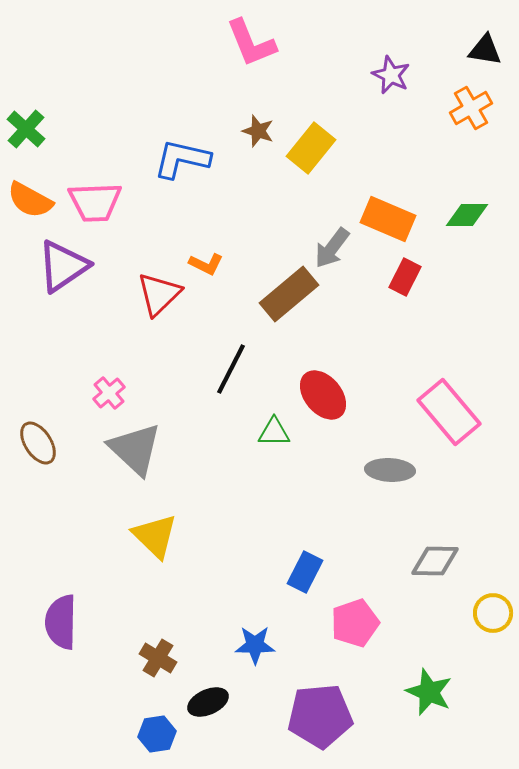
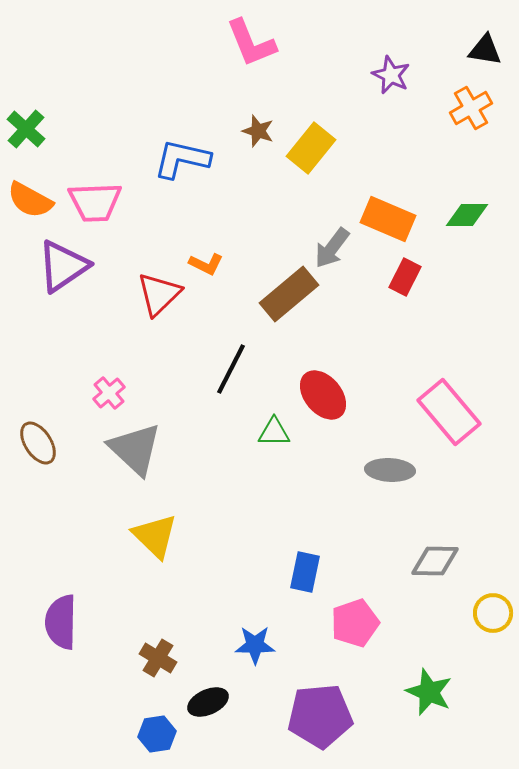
blue rectangle: rotated 15 degrees counterclockwise
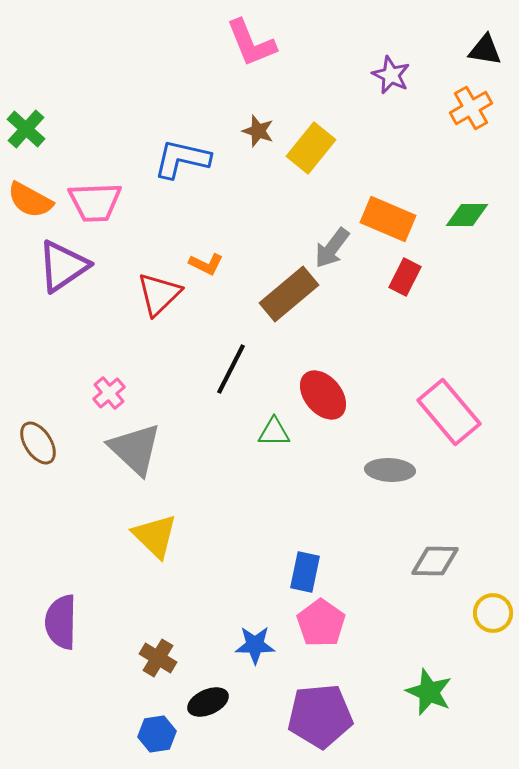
pink pentagon: moved 34 px left; rotated 18 degrees counterclockwise
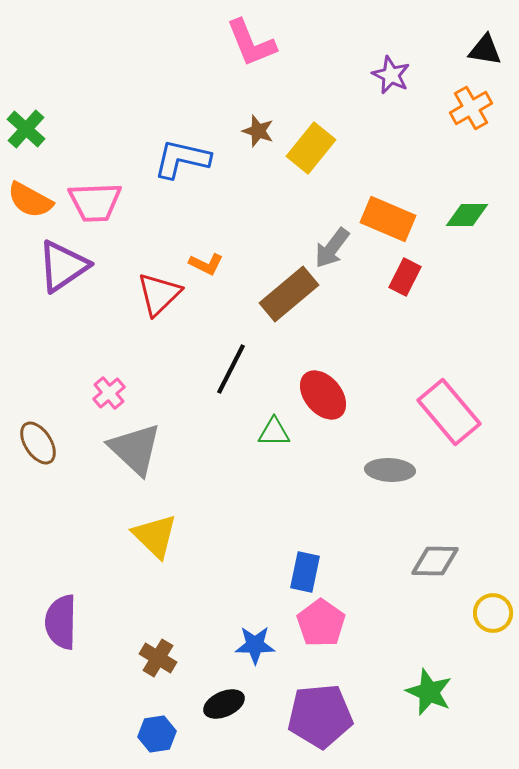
black ellipse: moved 16 px right, 2 px down
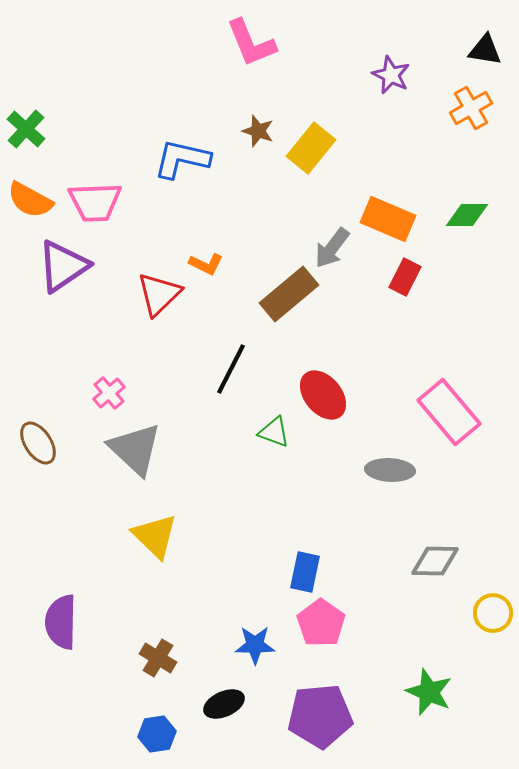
green triangle: rotated 20 degrees clockwise
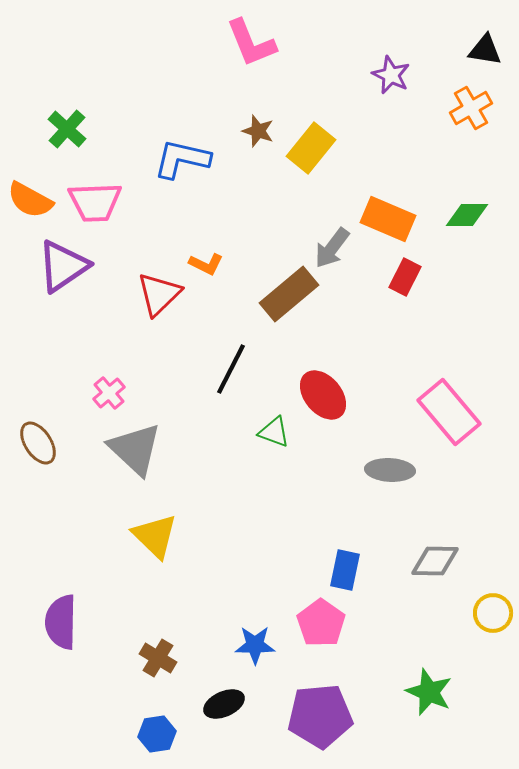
green cross: moved 41 px right
blue rectangle: moved 40 px right, 2 px up
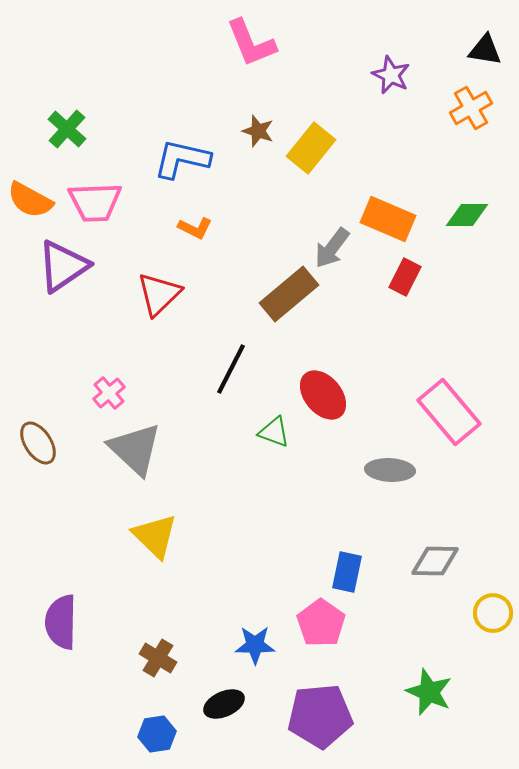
orange L-shape: moved 11 px left, 36 px up
blue rectangle: moved 2 px right, 2 px down
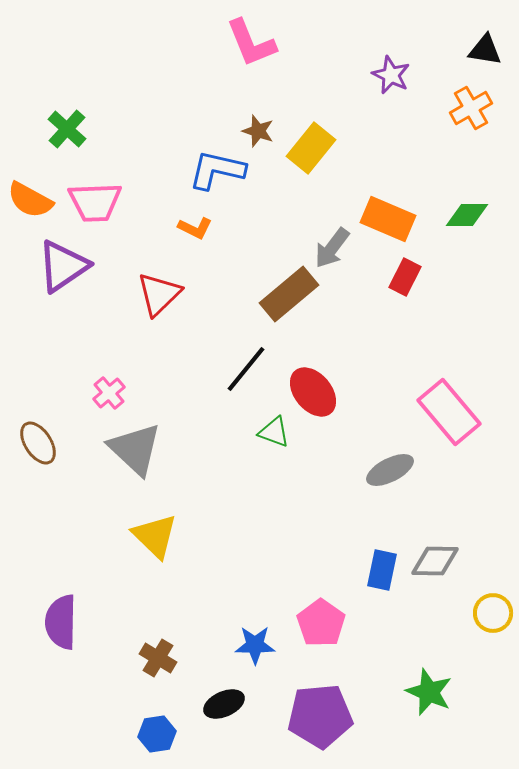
blue L-shape: moved 35 px right, 11 px down
black line: moved 15 px right; rotated 12 degrees clockwise
red ellipse: moved 10 px left, 3 px up
gray ellipse: rotated 30 degrees counterclockwise
blue rectangle: moved 35 px right, 2 px up
